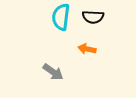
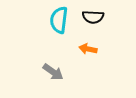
cyan semicircle: moved 2 px left, 3 px down
orange arrow: moved 1 px right
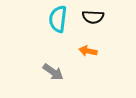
cyan semicircle: moved 1 px left, 1 px up
orange arrow: moved 2 px down
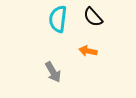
black semicircle: rotated 45 degrees clockwise
gray arrow: rotated 25 degrees clockwise
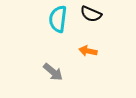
black semicircle: moved 2 px left, 3 px up; rotated 25 degrees counterclockwise
gray arrow: rotated 20 degrees counterclockwise
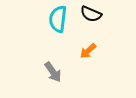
orange arrow: rotated 54 degrees counterclockwise
gray arrow: rotated 15 degrees clockwise
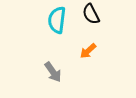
black semicircle: rotated 40 degrees clockwise
cyan semicircle: moved 1 px left, 1 px down
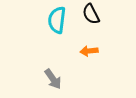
orange arrow: moved 1 px right; rotated 36 degrees clockwise
gray arrow: moved 7 px down
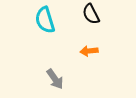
cyan semicircle: moved 12 px left; rotated 24 degrees counterclockwise
gray arrow: moved 2 px right
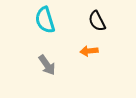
black semicircle: moved 6 px right, 7 px down
gray arrow: moved 8 px left, 14 px up
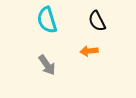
cyan semicircle: moved 2 px right
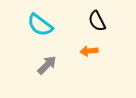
cyan semicircle: moved 7 px left, 5 px down; rotated 36 degrees counterclockwise
gray arrow: rotated 100 degrees counterclockwise
